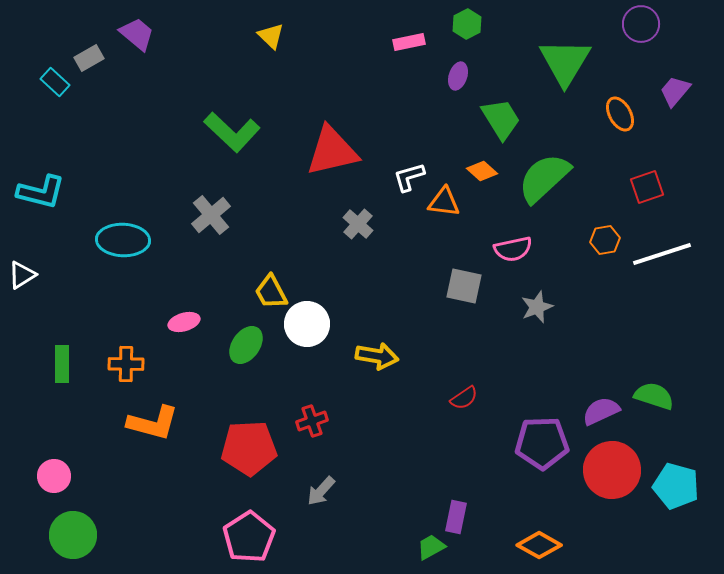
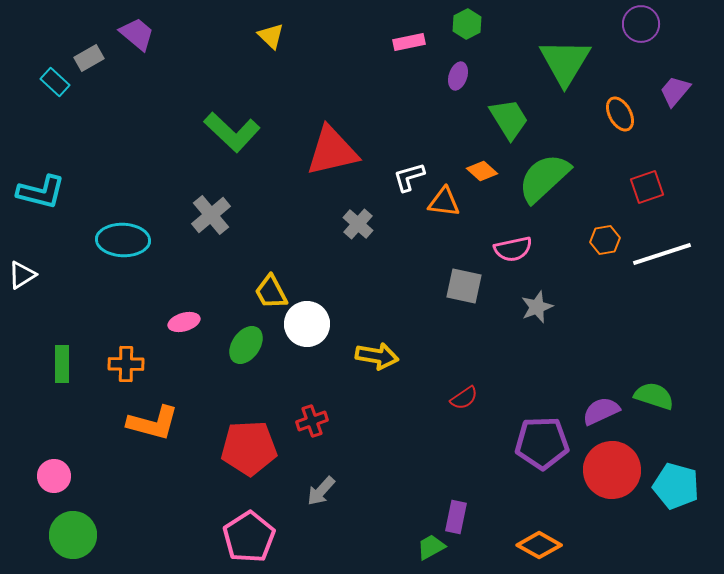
green trapezoid at (501, 119): moved 8 px right
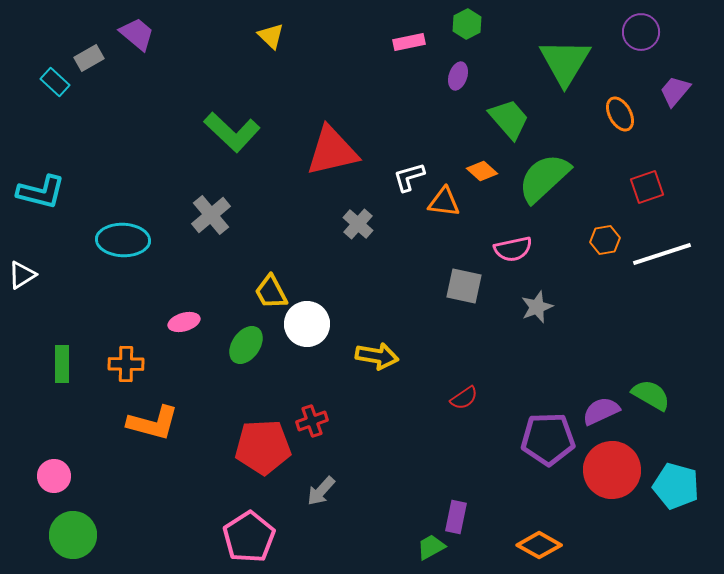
purple circle at (641, 24): moved 8 px down
green trapezoid at (509, 119): rotated 9 degrees counterclockwise
green semicircle at (654, 396): moved 3 px left, 1 px up; rotated 12 degrees clockwise
purple pentagon at (542, 443): moved 6 px right, 4 px up
red pentagon at (249, 448): moved 14 px right, 1 px up
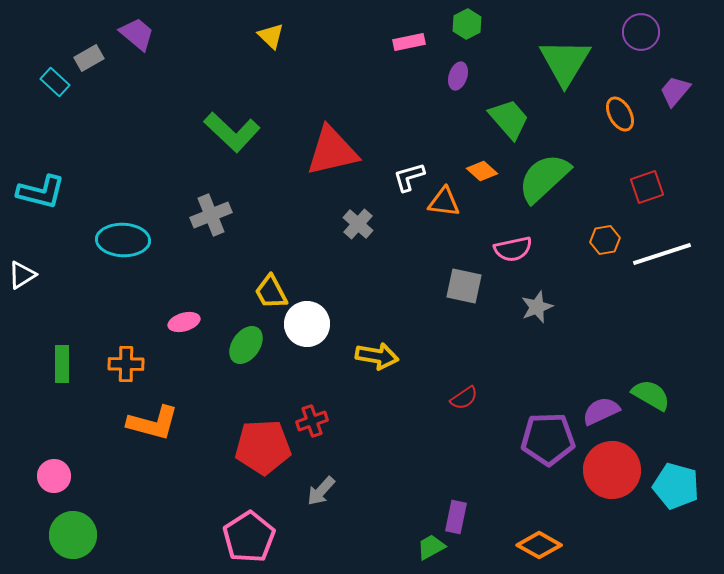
gray cross at (211, 215): rotated 18 degrees clockwise
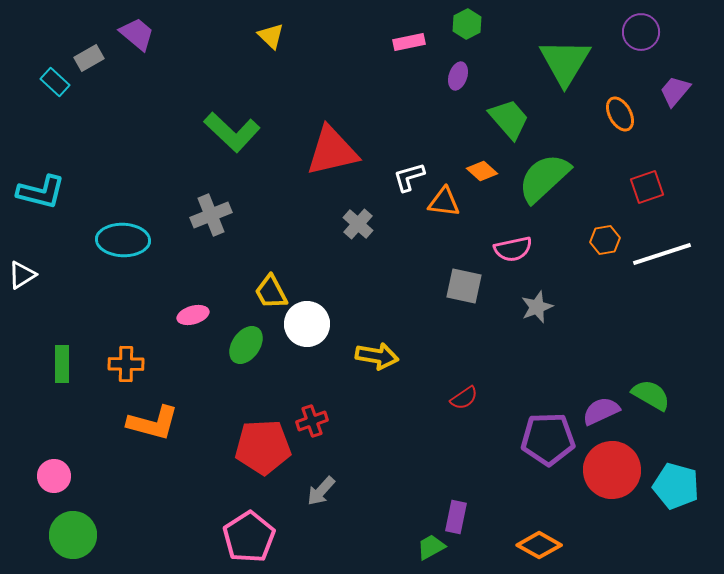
pink ellipse at (184, 322): moved 9 px right, 7 px up
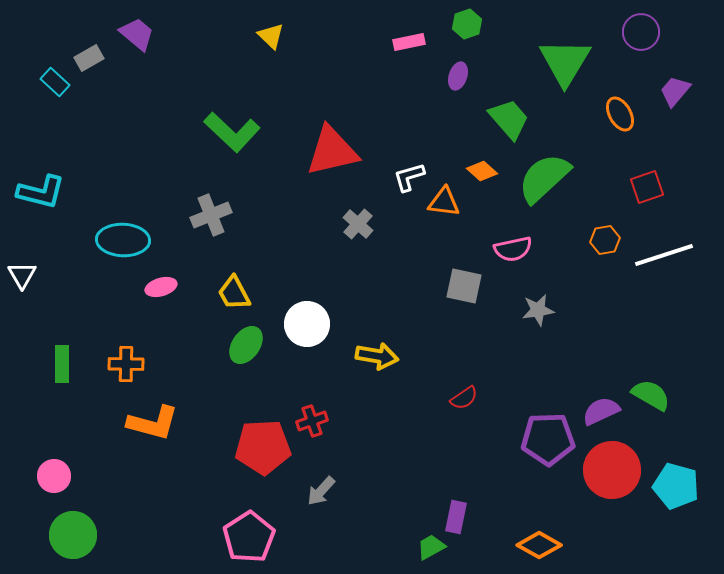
green hexagon at (467, 24): rotated 8 degrees clockwise
white line at (662, 254): moved 2 px right, 1 px down
white triangle at (22, 275): rotated 28 degrees counterclockwise
yellow trapezoid at (271, 292): moved 37 px left, 1 px down
gray star at (537, 307): moved 1 px right, 3 px down; rotated 12 degrees clockwise
pink ellipse at (193, 315): moved 32 px left, 28 px up
